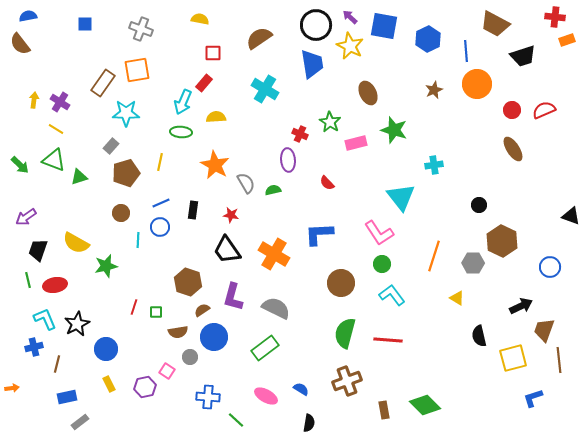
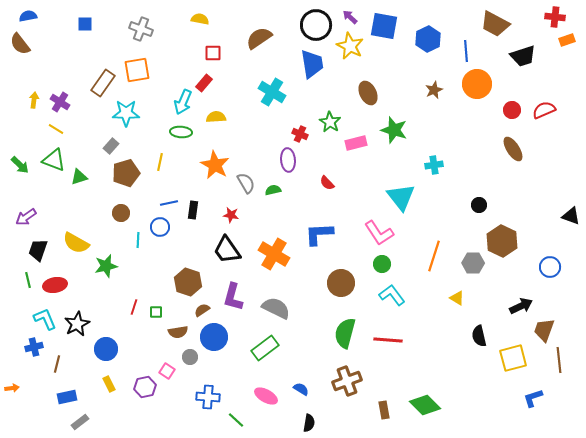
cyan cross at (265, 89): moved 7 px right, 3 px down
blue line at (161, 203): moved 8 px right; rotated 12 degrees clockwise
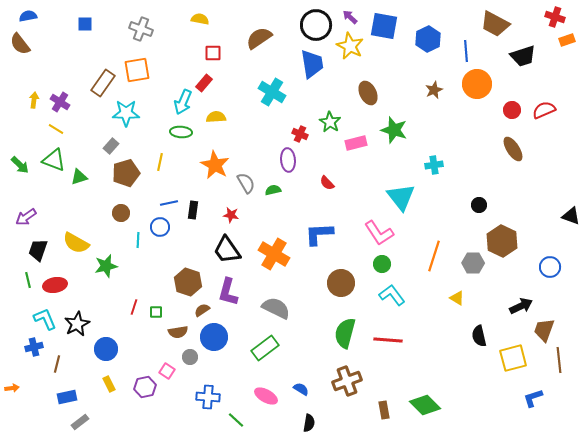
red cross at (555, 17): rotated 12 degrees clockwise
purple L-shape at (233, 297): moved 5 px left, 5 px up
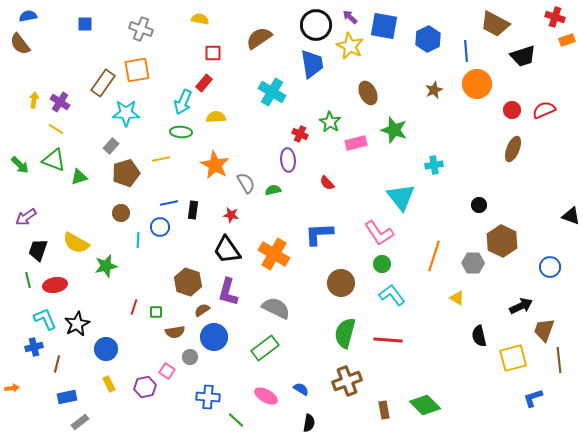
brown ellipse at (513, 149): rotated 55 degrees clockwise
yellow line at (160, 162): moved 1 px right, 3 px up; rotated 66 degrees clockwise
brown semicircle at (178, 332): moved 3 px left
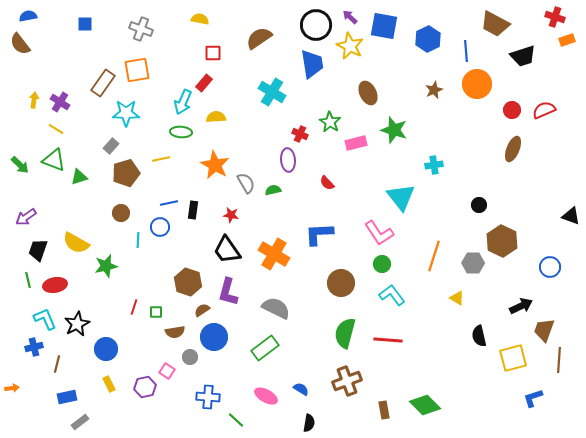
brown line at (559, 360): rotated 10 degrees clockwise
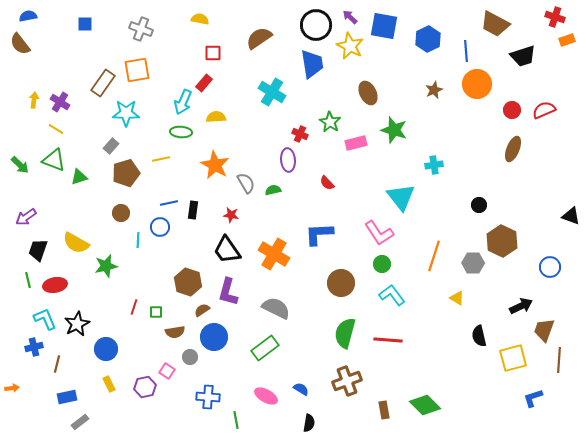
green line at (236, 420): rotated 36 degrees clockwise
